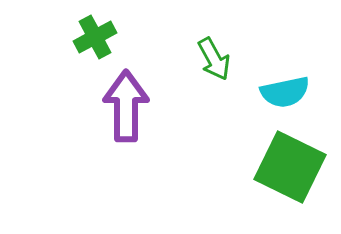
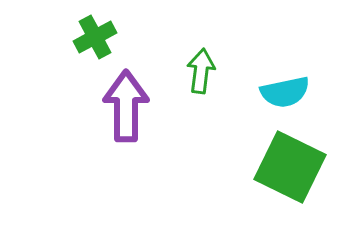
green arrow: moved 13 px left, 12 px down; rotated 144 degrees counterclockwise
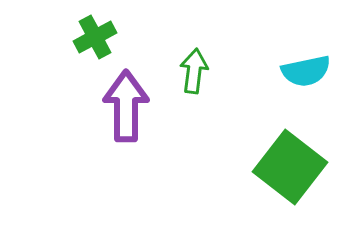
green arrow: moved 7 px left
cyan semicircle: moved 21 px right, 21 px up
green square: rotated 12 degrees clockwise
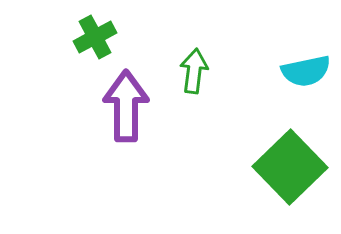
green square: rotated 8 degrees clockwise
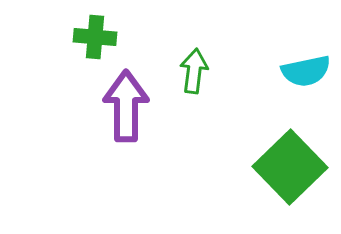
green cross: rotated 33 degrees clockwise
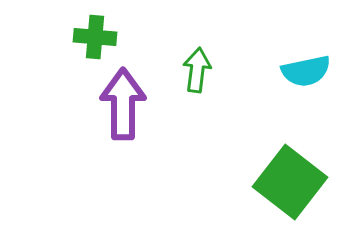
green arrow: moved 3 px right, 1 px up
purple arrow: moved 3 px left, 2 px up
green square: moved 15 px down; rotated 8 degrees counterclockwise
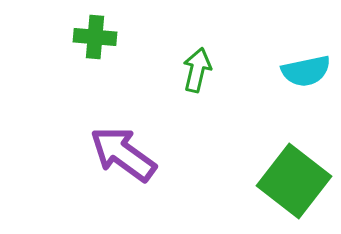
green arrow: rotated 6 degrees clockwise
purple arrow: moved 50 px down; rotated 54 degrees counterclockwise
green square: moved 4 px right, 1 px up
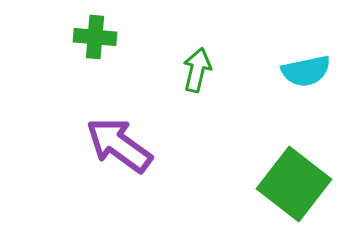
purple arrow: moved 4 px left, 9 px up
green square: moved 3 px down
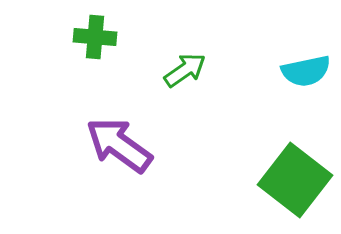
green arrow: moved 12 px left; rotated 42 degrees clockwise
green square: moved 1 px right, 4 px up
